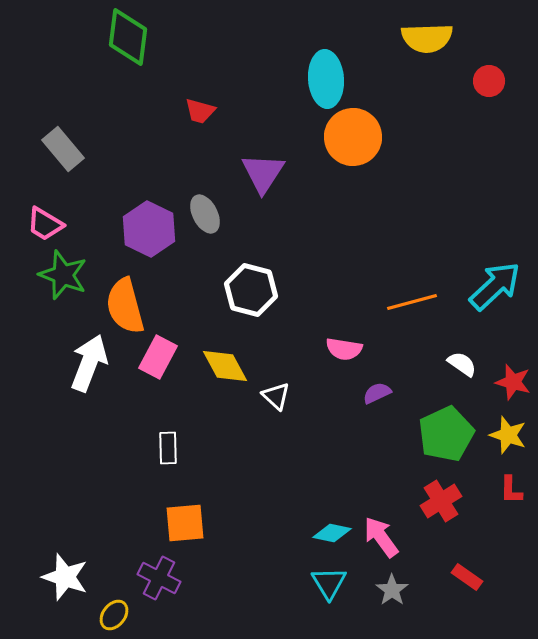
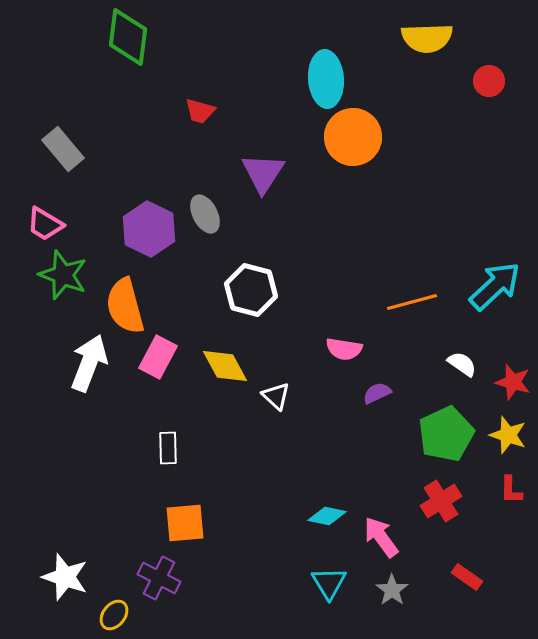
cyan diamond: moved 5 px left, 17 px up
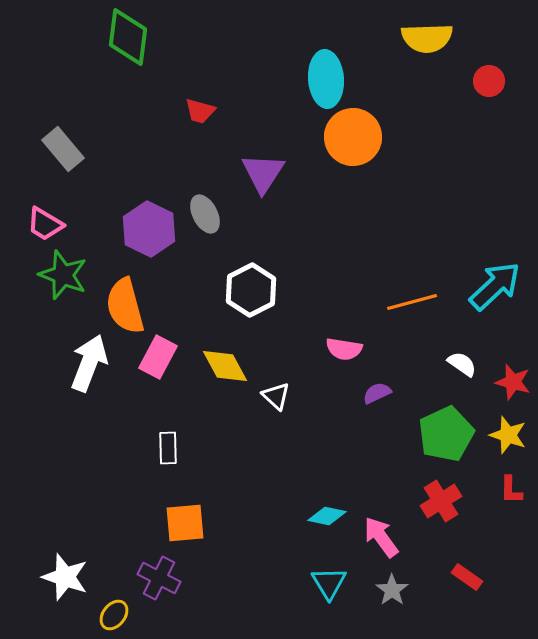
white hexagon: rotated 18 degrees clockwise
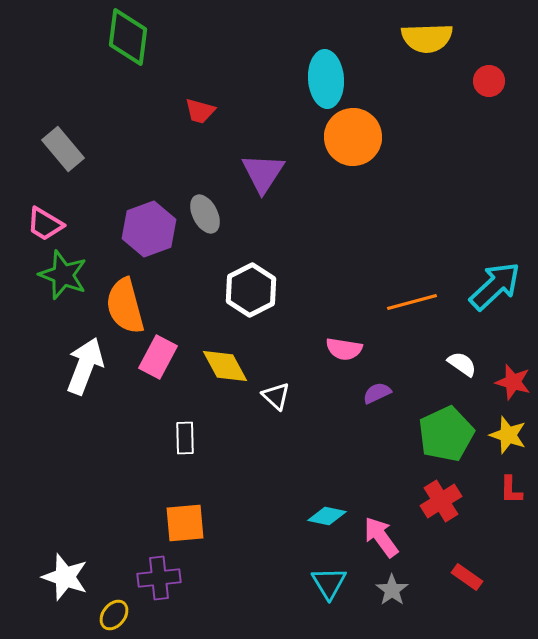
purple hexagon: rotated 14 degrees clockwise
white arrow: moved 4 px left, 3 px down
white rectangle: moved 17 px right, 10 px up
purple cross: rotated 33 degrees counterclockwise
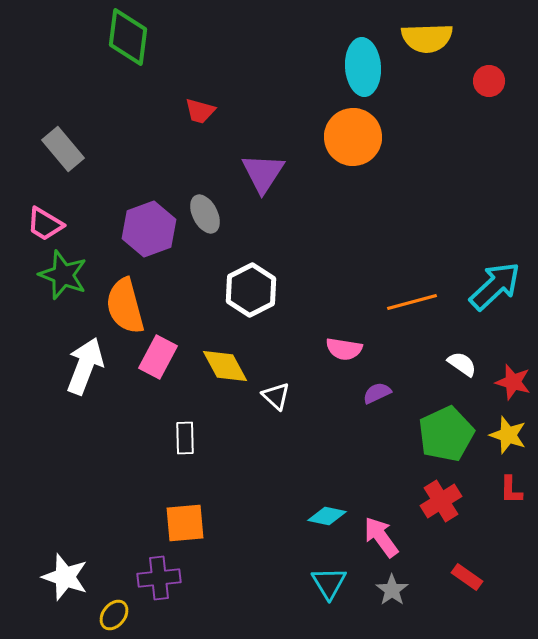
cyan ellipse: moved 37 px right, 12 px up
